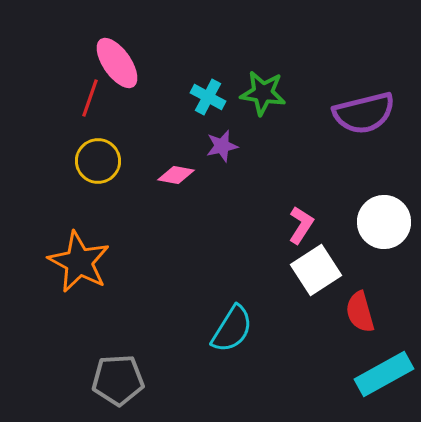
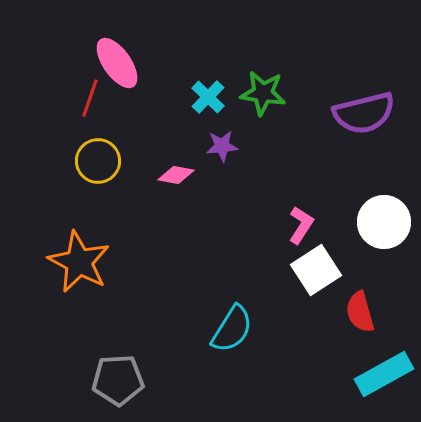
cyan cross: rotated 16 degrees clockwise
purple star: rotated 8 degrees clockwise
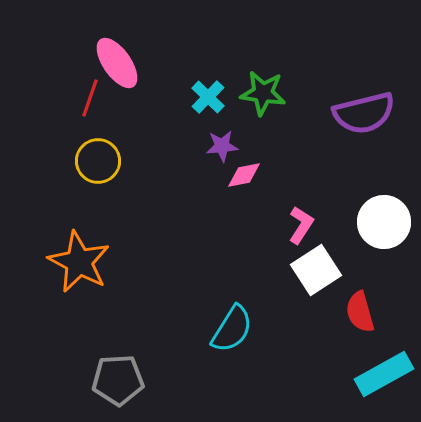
pink diamond: moved 68 px right; rotated 21 degrees counterclockwise
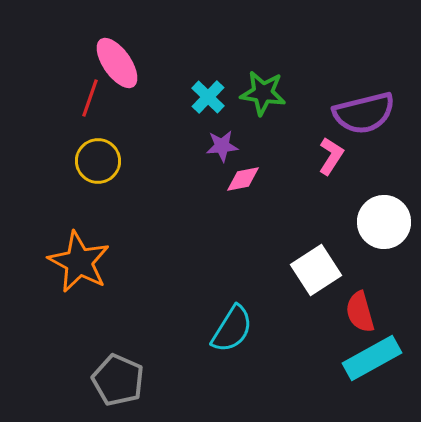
pink diamond: moved 1 px left, 4 px down
pink L-shape: moved 30 px right, 69 px up
cyan rectangle: moved 12 px left, 16 px up
gray pentagon: rotated 27 degrees clockwise
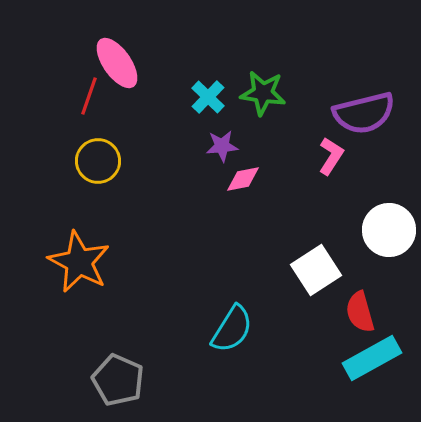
red line: moved 1 px left, 2 px up
white circle: moved 5 px right, 8 px down
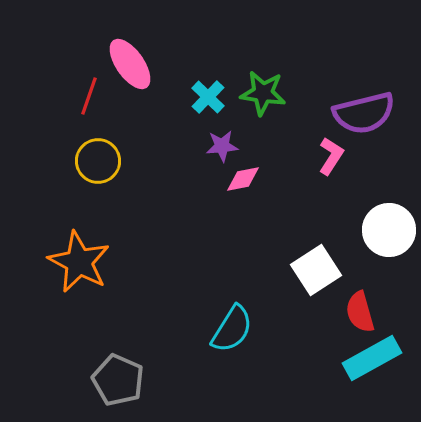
pink ellipse: moved 13 px right, 1 px down
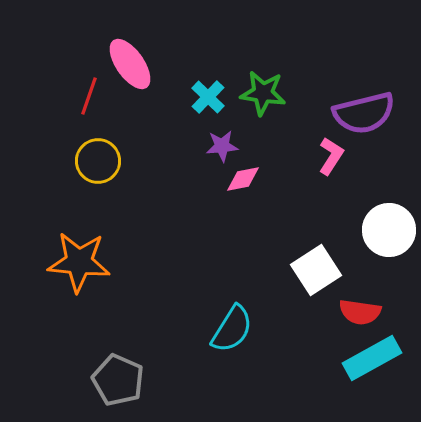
orange star: rotated 22 degrees counterclockwise
red semicircle: rotated 66 degrees counterclockwise
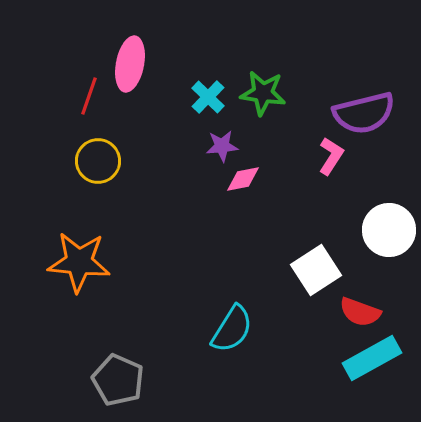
pink ellipse: rotated 46 degrees clockwise
red semicircle: rotated 12 degrees clockwise
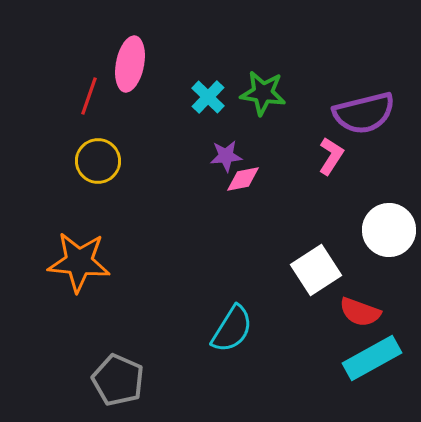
purple star: moved 4 px right, 10 px down
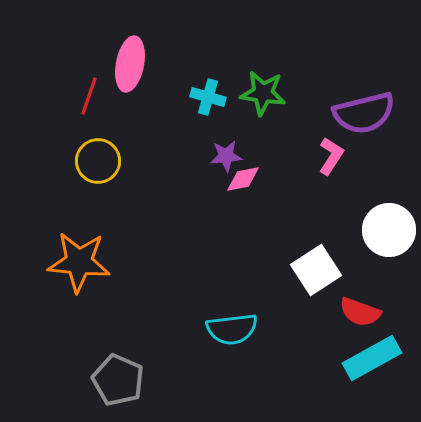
cyan cross: rotated 28 degrees counterclockwise
cyan semicircle: rotated 51 degrees clockwise
